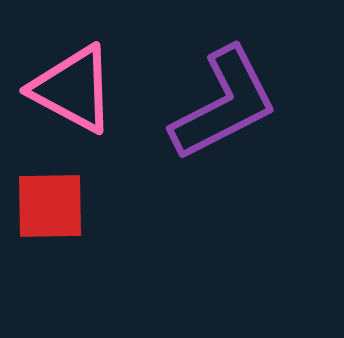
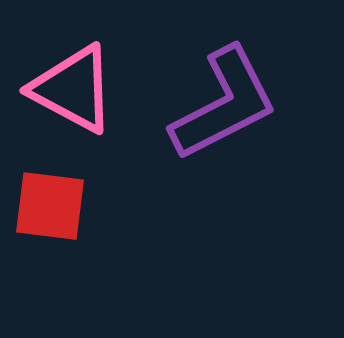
red square: rotated 8 degrees clockwise
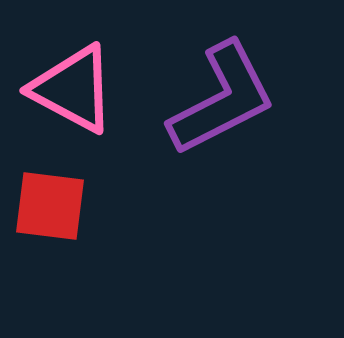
purple L-shape: moved 2 px left, 5 px up
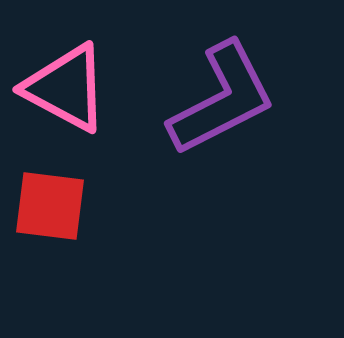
pink triangle: moved 7 px left, 1 px up
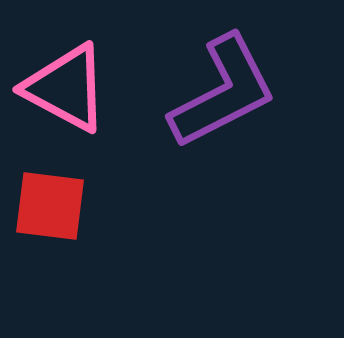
purple L-shape: moved 1 px right, 7 px up
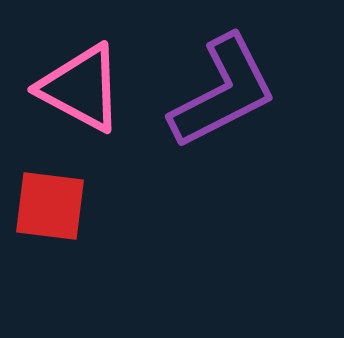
pink triangle: moved 15 px right
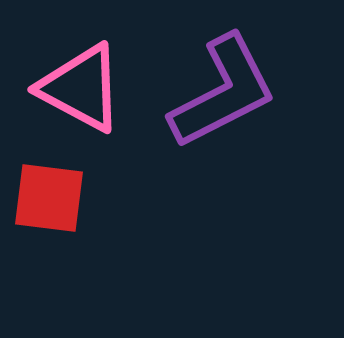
red square: moved 1 px left, 8 px up
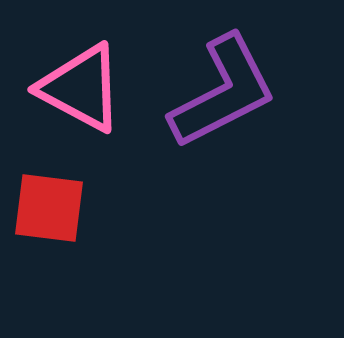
red square: moved 10 px down
